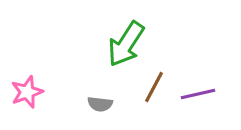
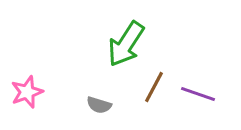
purple line: rotated 32 degrees clockwise
gray semicircle: moved 1 px left, 1 px down; rotated 10 degrees clockwise
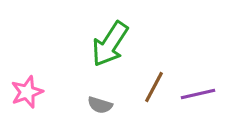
green arrow: moved 16 px left
purple line: rotated 32 degrees counterclockwise
gray semicircle: moved 1 px right
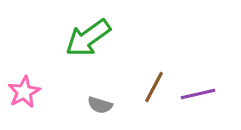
green arrow: moved 22 px left, 6 px up; rotated 21 degrees clockwise
pink star: moved 3 px left; rotated 8 degrees counterclockwise
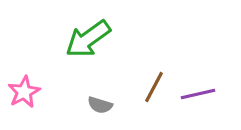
green arrow: moved 1 px down
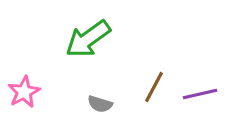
purple line: moved 2 px right
gray semicircle: moved 1 px up
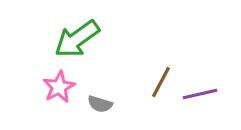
green arrow: moved 11 px left
brown line: moved 7 px right, 5 px up
pink star: moved 35 px right, 5 px up
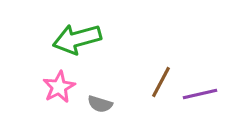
green arrow: rotated 21 degrees clockwise
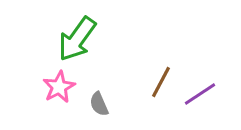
green arrow: rotated 39 degrees counterclockwise
purple line: rotated 20 degrees counterclockwise
gray semicircle: moved 1 px left; rotated 50 degrees clockwise
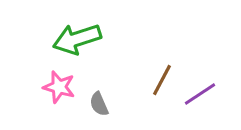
green arrow: rotated 36 degrees clockwise
brown line: moved 1 px right, 2 px up
pink star: rotated 28 degrees counterclockwise
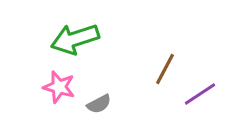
green arrow: moved 2 px left
brown line: moved 3 px right, 11 px up
gray semicircle: rotated 95 degrees counterclockwise
